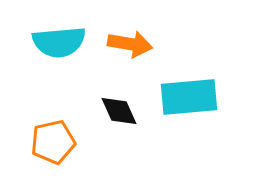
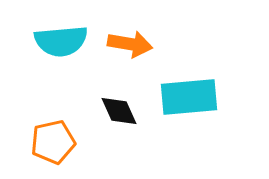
cyan semicircle: moved 2 px right, 1 px up
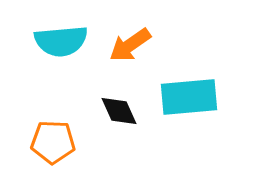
orange arrow: moved 1 px down; rotated 135 degrees clockwise
orange pentagon: rotated 15 degrees clockwise
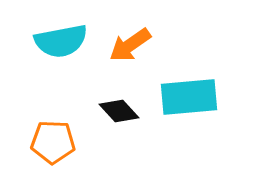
cyan semicircle: rotated 6 degrees counterclockwise
black diamond: rotated 18 degrees counterclockwise
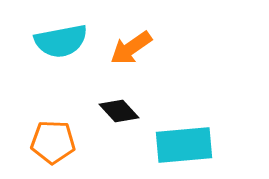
orange arrow: moved 1 px right, 3 px down
cyan rectangle: moved 5 px left, 48 px down
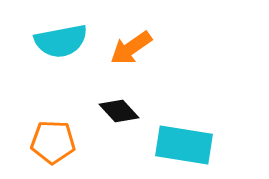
cyan rectangle: rotated 14 degrees clockwise
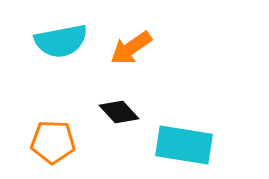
black diamond: moved 1 px down
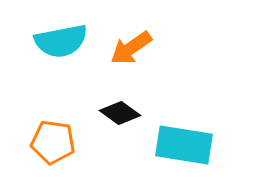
black diamond: moved 1 px right, 1 px down; rotated 12 degrees counterclockwise
orange pentagon: rotated 6 degrees clockwise
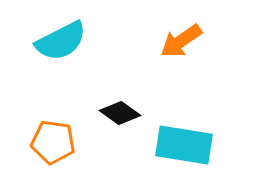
cyan semicircle: rotated 16 degrees counterclockwise
orange arrow: moved 50 px right, 7 px up
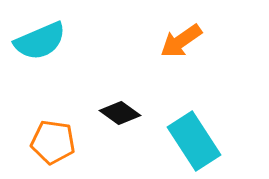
cyan semicircle: moved 21 px left; rotated 4 degrees clockwise
cyan rectangle: moved 10 px right, 4 px up; rotated 48 degrees clockwise
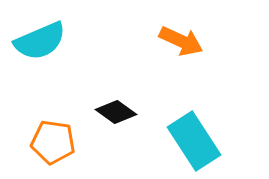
orange arrow: rotated 120 degrees counterclockwise
black diamond: moved 4 px left, 1 px up
